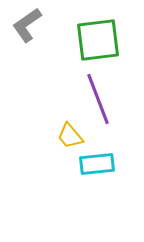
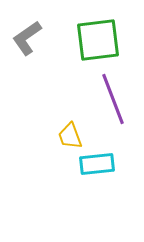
gray L-shape: moved 13 px down
purple line: moved 15 px right
yellow trapezoid: rotated 20 degrees clockwise
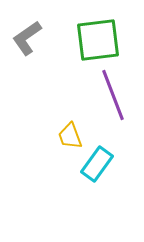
purple line: moved 4 px up
cyan rectangle: rotated 48 degrees counterclockwise
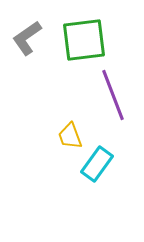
green square: moved 14 px left
